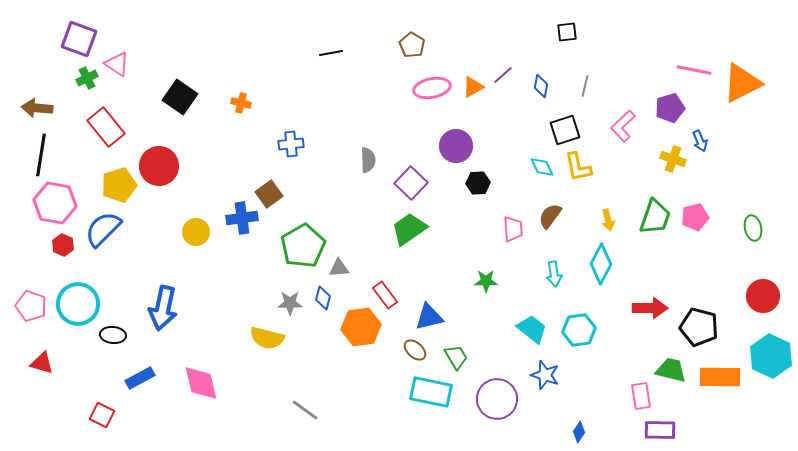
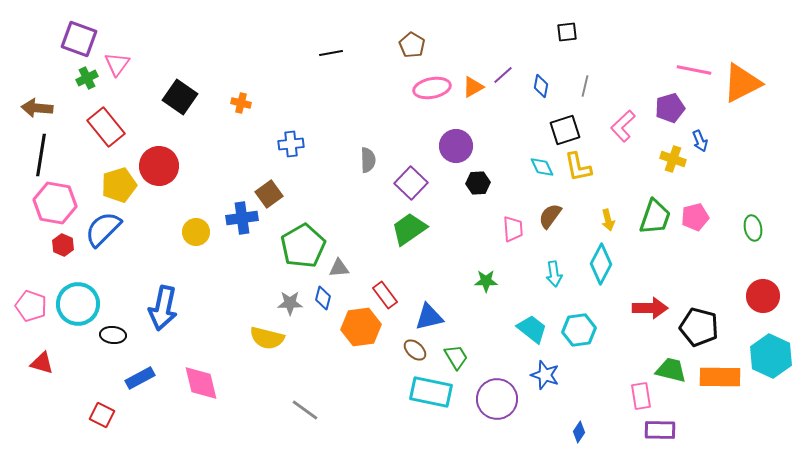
pink triangle at (117, 64): rotated 32 degrees clockwise
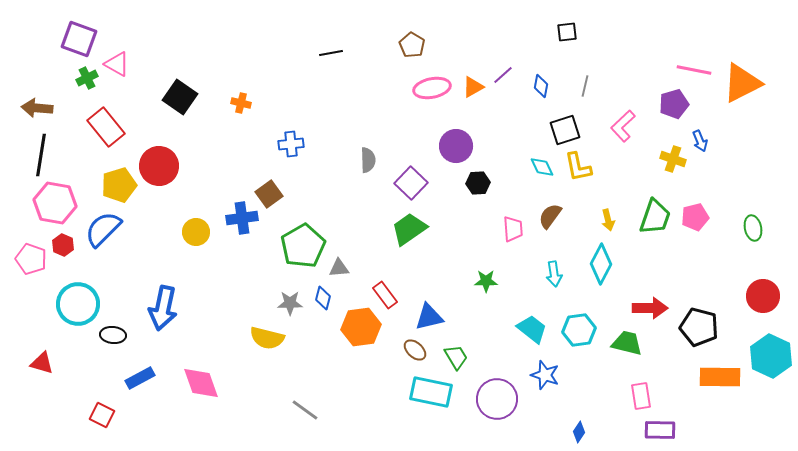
pink triangle at (117, 64): rotated 36 degrees counterclockwise
purple pentagon at (670, 108): moved 4 px right, 4 px up
pink pentagon at (31, 306): moved 47 px up
green trapezoid at (671, 370): moved 44 px left, 27 px up
pink diamond at (201, 383): rotated 6 degrees counterclockwise
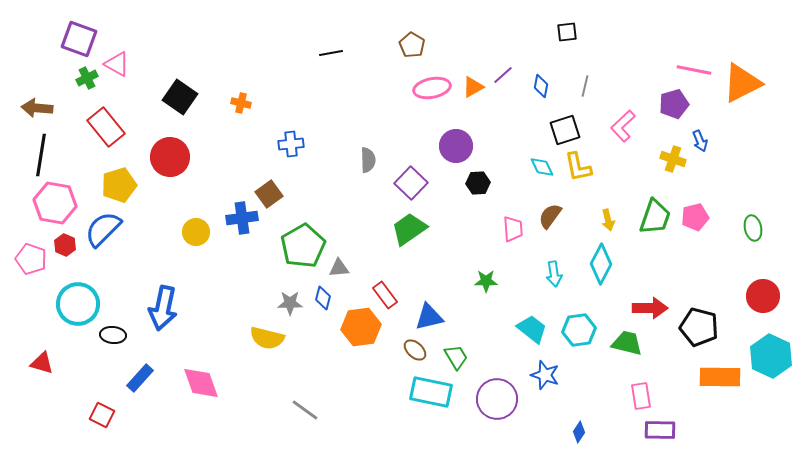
red circle at (159, 166): moved 11 px right, 9 px up
red hexagon at (63, 245): moved 2 px right
blue rectangle at (140, 378): rotated 20 degrees counterclockwise
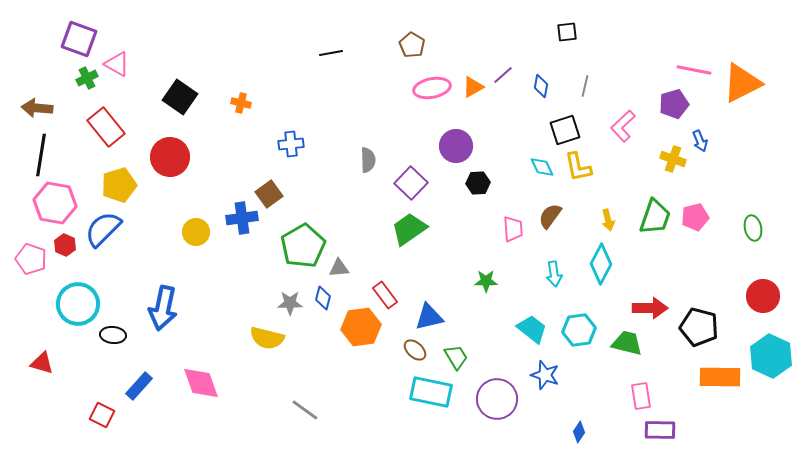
blue rectangle at (140, 378): moved 1 px left, 8 px down
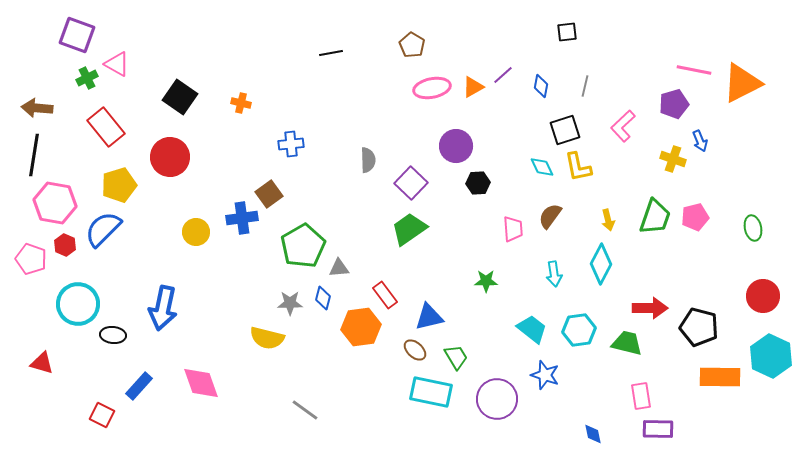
purple square at (79, 39): moved 2 px left, 4 px up
black line at (41, 155): moved 7 px left
purple rectangle at (660, 430): moved 2 px left, 1 px up
blue diamond at (579, 432): moved 14 px right, 2 px down; rotated 45 degrees counterclockwise
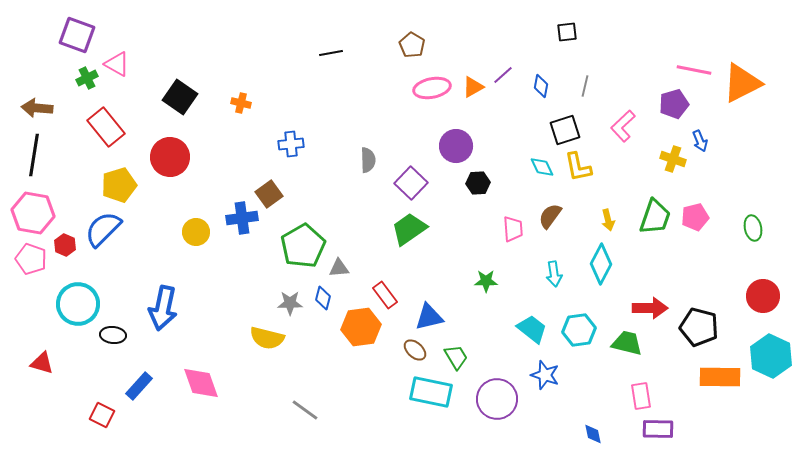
pink hexagon at (55, 203): moved 22 px left, 10 px down
